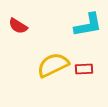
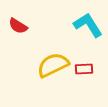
cyan L-shape: rotated 112 degrees counterclockwise
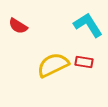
red rectangle: moved 7 px up; rotated 12 degrees clockwise
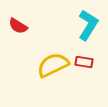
cyan L-shape: rotated 64 degrees clockwise
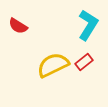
red rectangle: rotated 48 degrees counterclockwise
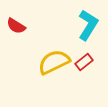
red semicircle: moved 2 px left
yellow semicircle: moved 1 px right, 3 px up
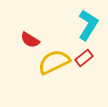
red semicircle: moved 14 px right, 14 px down
red rectangle: moved 4 px up
